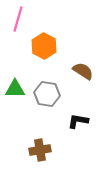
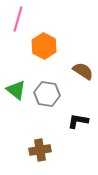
green triangle: moved 1 px right, 1 px down; rotated 40 degrees clockwise
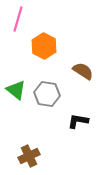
brown cross: moved 11 px left, 6 px down; rotated 15 degrees counterclockwise
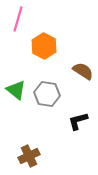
black L-shape: rotated 25 degrees counterclockwise
